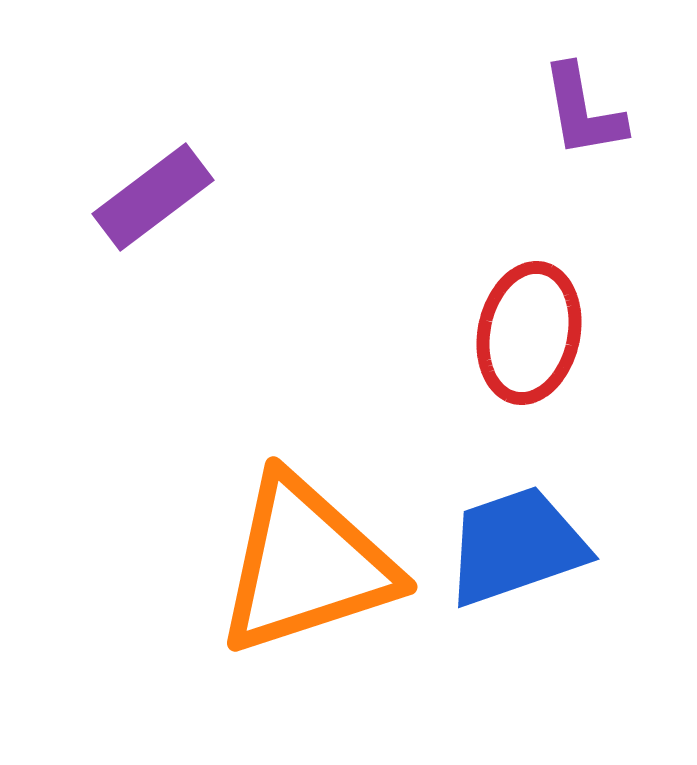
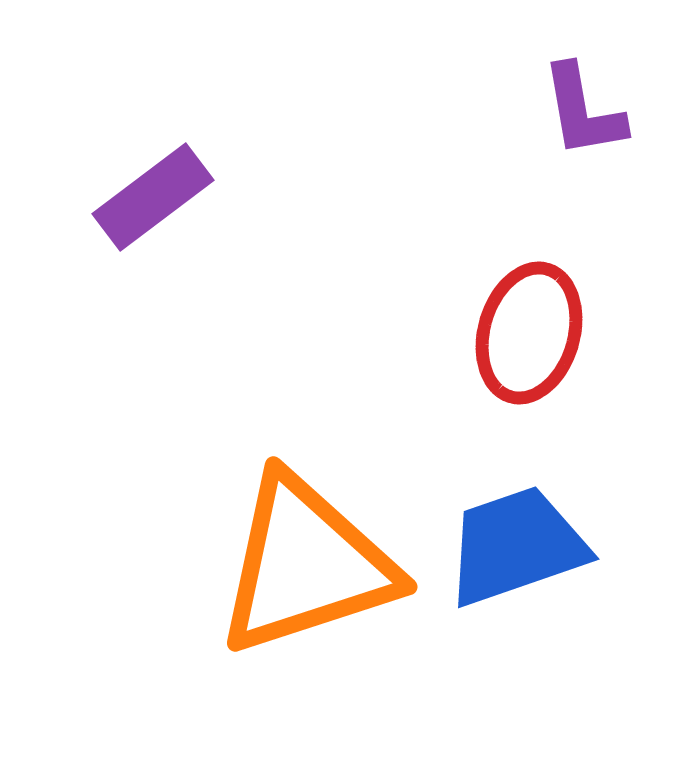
red ellipse: rotated 4 degrees clockwise
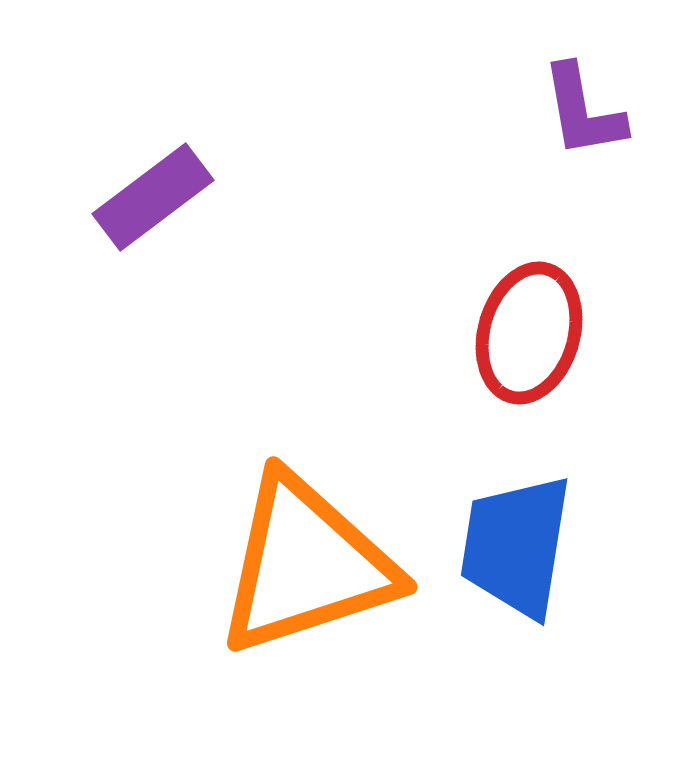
blue trapezoid: rotated 62 degrees counterclockwise
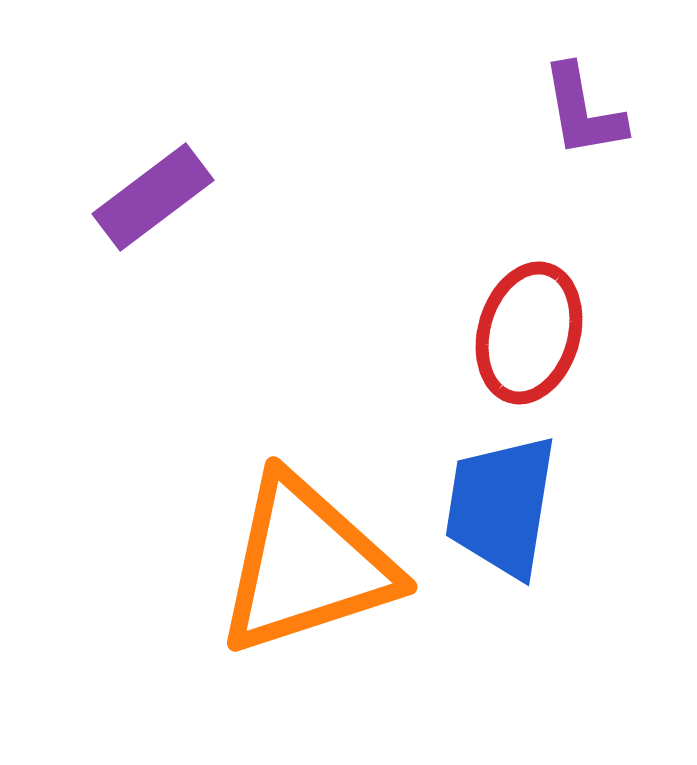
blue trapezoid: moved 15 px left, 40 px up
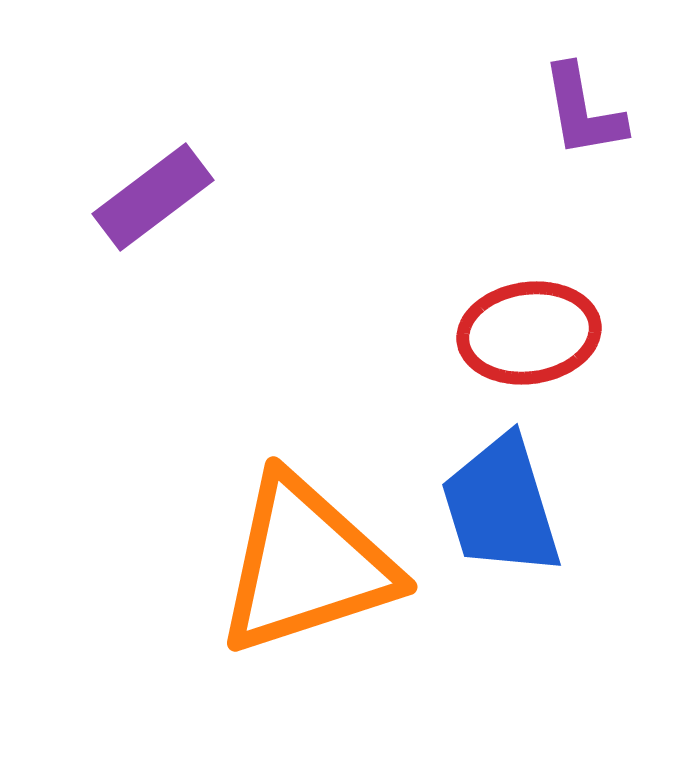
red ellipse: rotated 66 degrees clockwise
blue trapezoid: rotated 26 degrees counterclockwise
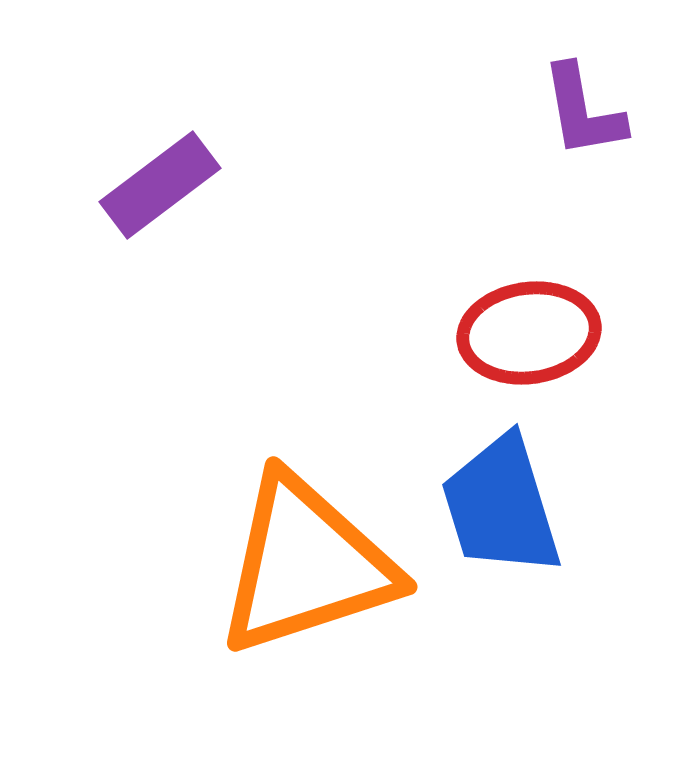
purple rectangle: moved 7 px right, 12 px up
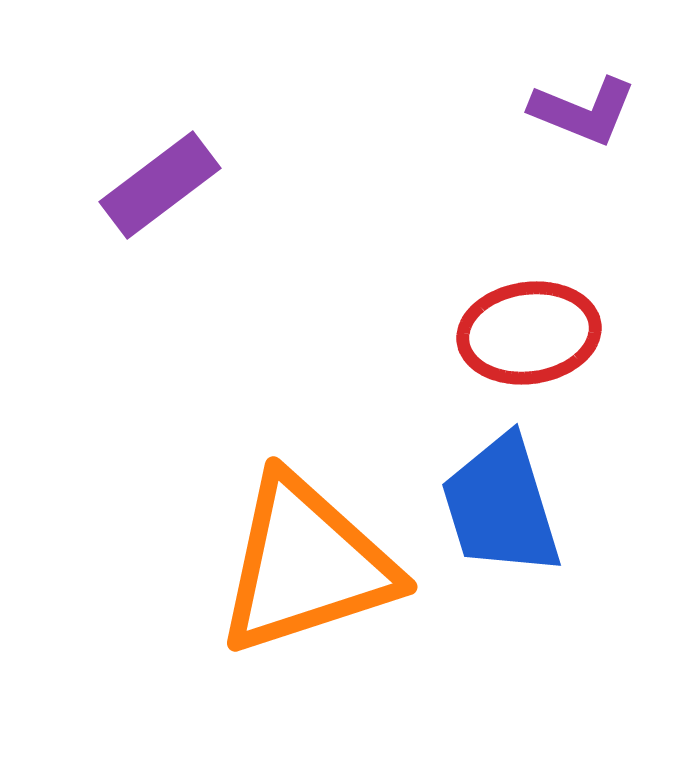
purple L-shape: rotated 58 degrees counterclockwise
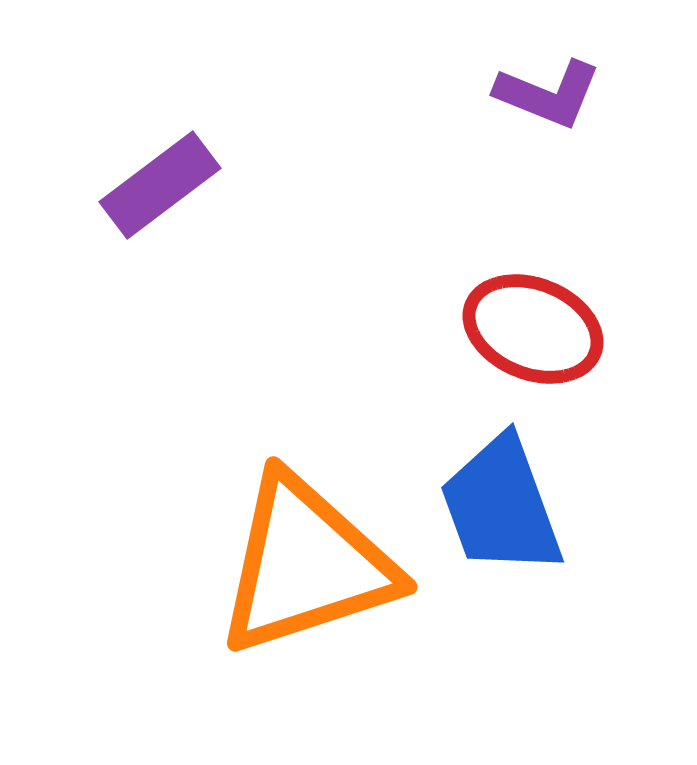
purple L-shape: moved 35 px left, 17 px up
red ellipse: moved 4 px right, 4 px up; rotated 30 degrees clockwise
blue trapezoid: rotated 3 degrees counterclockwise
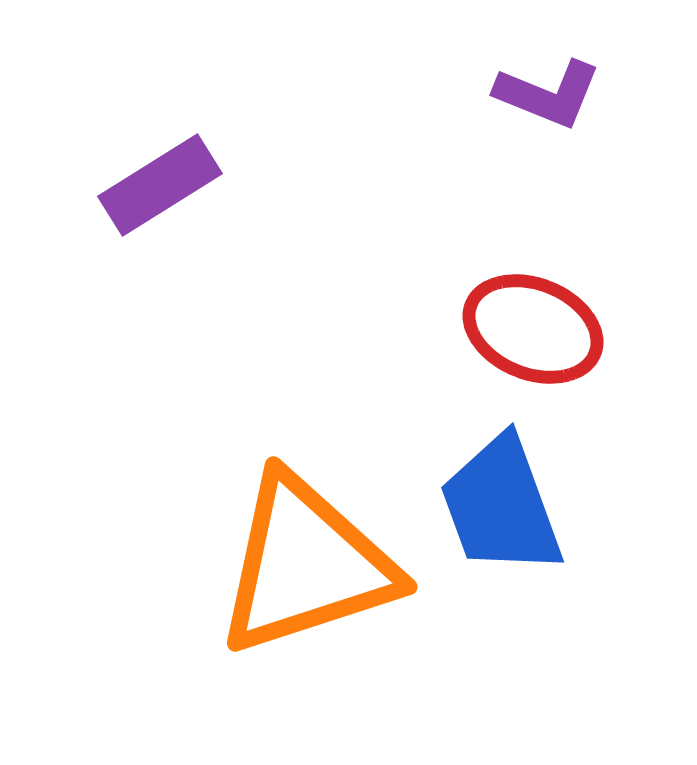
purple rectangle: rotated 5 degrees clockwise
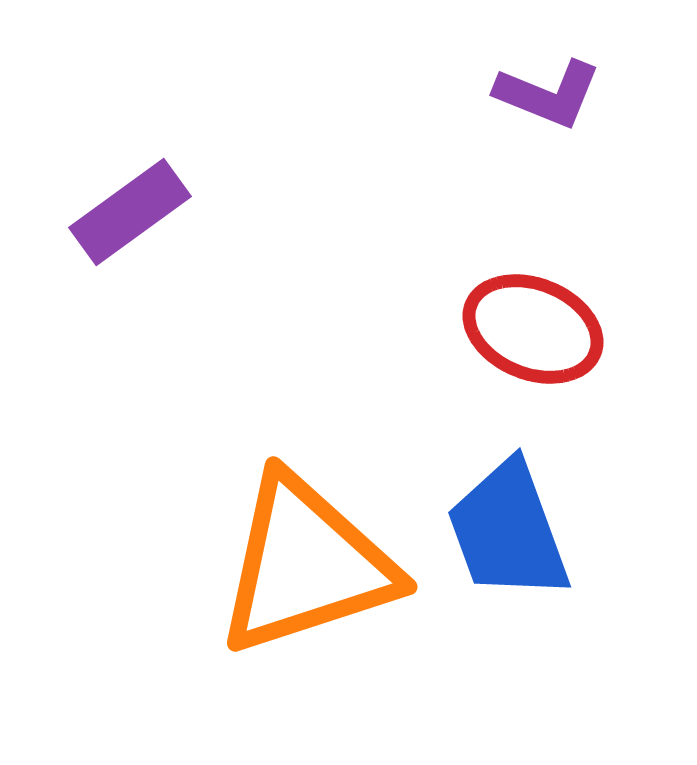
purple rectangle: moved 30 px left, 27 px down; rotated 4 degrees counterclockwise
blue trapezoid: moved 7 px right, 25 px down
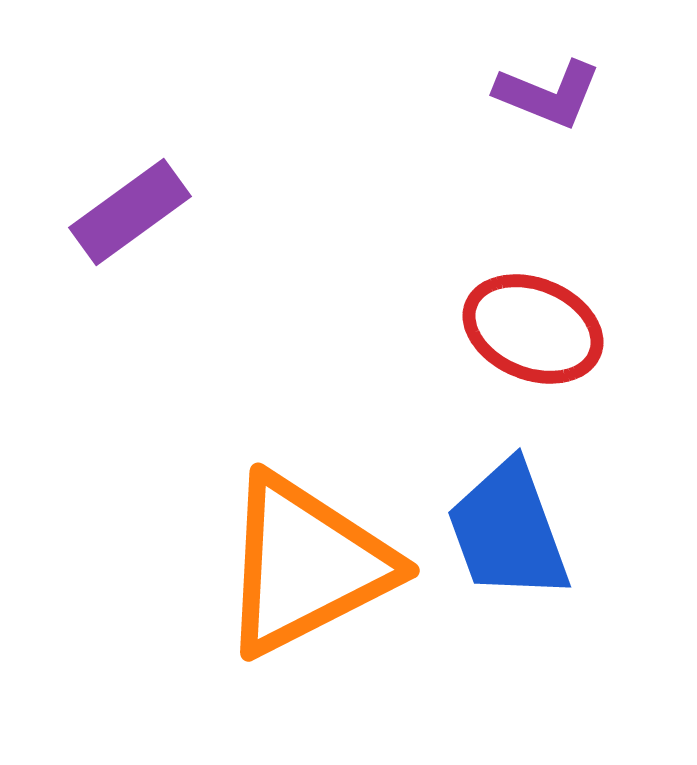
orange triangle: rotated 9 degrees counterclockwise
